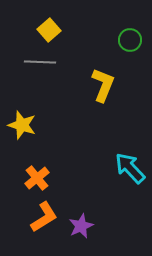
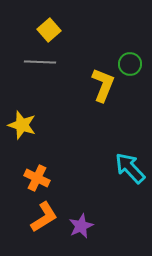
green circle: moved 24 px down
orange cross: rotated 25 degrees counterclockwise
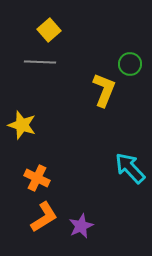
yellow L-shape: moved 1 px right, 5 px down
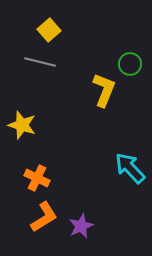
gray line: rotated 12 degrees clockwise
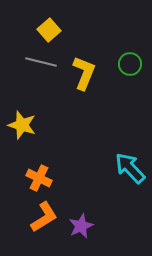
gray line: moved 1 px right
yellow L-shape: moved 20 px left, 17 px up
orange cross: moved 2 px right
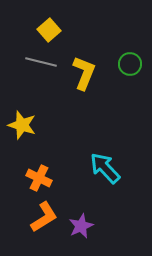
cyan arrow: moved 25 px left
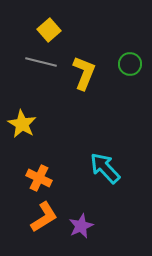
yellow star: moved 1 px up; rotated 12 degrees clockwise
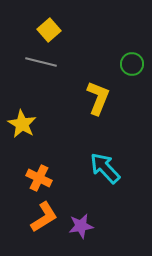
green circle: moved 2 px right
yellow L-shape: moved 14 px right, 25 px down
purple star: rotated 15 degrees clockwise
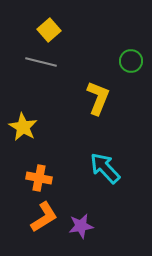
green circle: moved 1 px left, 3 px up
yellow star: moved 1 px right, 3 px down
orange cross: rotated 15 degrees counterclockwise
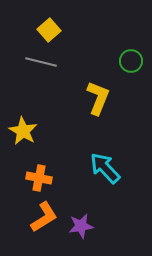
yellow star: moved 4 px down
